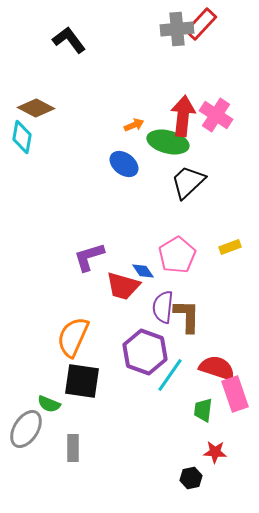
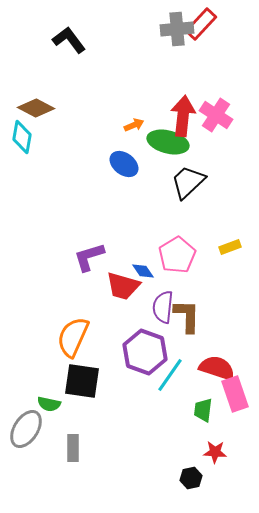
green semicircle: rotated 10 degrees counterclockwise
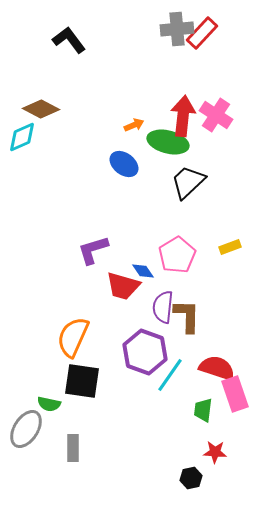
red rectangle: moved 1 px right, 9 px down
brown diamond: moved 5 px right, 1 px down
cyan diamond: rotated 56 degrees clockwise
purple L-shape: moved 4 px right, 7 px up
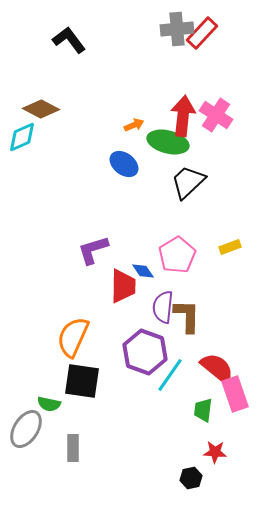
red trapezoid: rotated 105 degrees counterclockwise
red semicircle: rotated 21 degrees clockwise
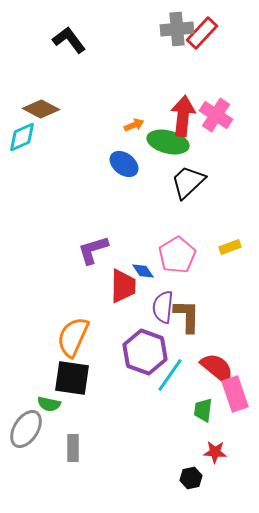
black square: moved 10 px left, 3 px up
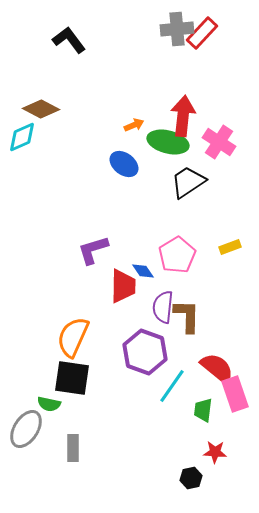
pink cross: moved 3 px right, 27 px down
black trapezoid: rotated 9 degrees clockwise
cyan line: moved 2 px right, 11 px down
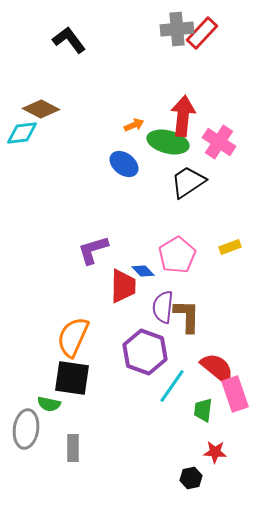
cyan diamond: moved 4 px up; rotated 16 degrees clockwise
blue diamond: rotated 10 degrees counterclockwise
gray ellipse: rotated 24 degrees counterclockwise
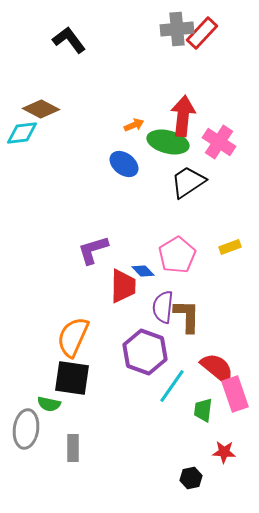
red star: moved 9 px right
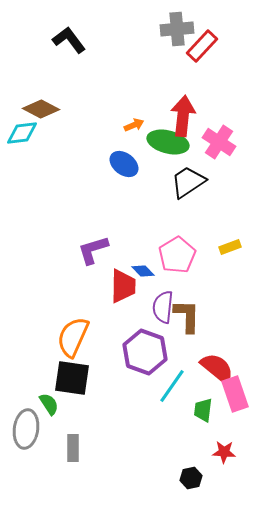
red rectangle: moved 13 px down
green semicircle: rotated 135 degrees counterclockwise
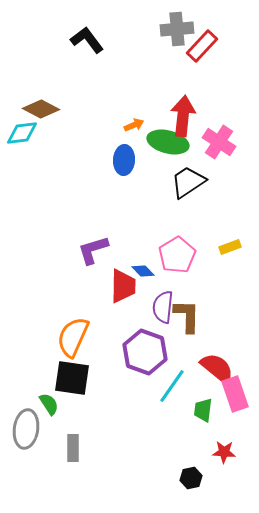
black L-shape: moved 18 px right
blue ellipse: moved 4 px up; rotated 56 degrees clockwise
